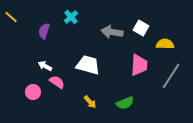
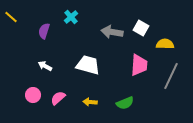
gray line: rotated 8 degrees counterclockwise
pink semicircle: moved 1 px right, 16 px down; rotated 77 degrees counterclockwise
pink circle: moved 3 px down
yellow arrow: rotated 136 degrees clockwise
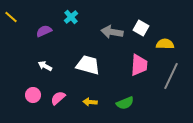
purple semicircle: rotated 49 degrees clockwise
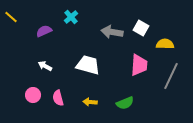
pink semicircle: rotated 63 degrees counterclockwise
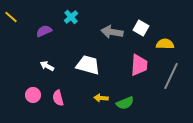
white arrow: moved 2 px right
yellow arrow: moved 11 px right, 4 px up
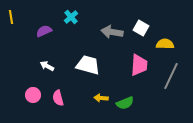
yellow line: rotated 40 degrees clockwise
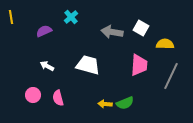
yellow arrow: moved 4 px right, 6 px down
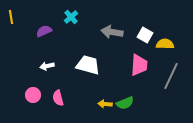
white square: moved 4 px right, 7 px down
white arrow: rotated 40 degrees counterclockwise
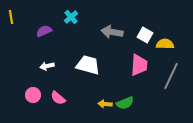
pink semicircle: rotated 35 degrees counterclockwise
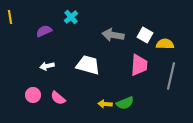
yellow line: moved 1 px left
gray arrow: moved 1 px right, 3 px down
gray line: rotated 12 degrees counterclockwise
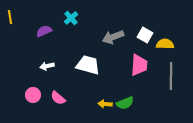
cyan cross: moved 1 px down
gray arrow: moved 2 px down; rotated 30 degrees counterclockwise
gray line: rotated 12 degrees counterclockwise
